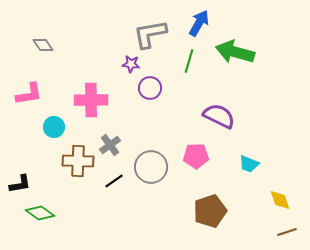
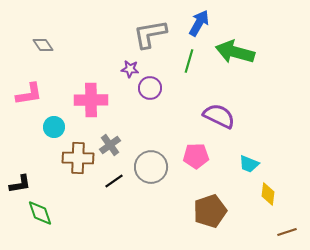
purple star: moved 1 px left, 5 px down
brown cross: moved 3 px up
yellow diamond: moved 12 px left, 6 px up; rotated 25 degrees clockwise
green diamond: rotated 36 degrees clockwise
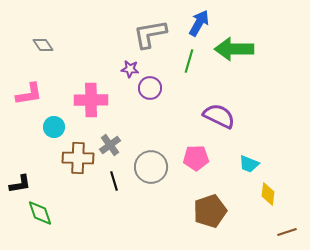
green arrow: moved 1 px left, 3 px up; rotated 15 degrees counterclockwise
pink pentagon: moved 2 px down
black line: rotated 72 degrees counterclockwise
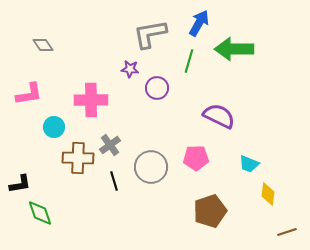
purple circle: moved 7 px right
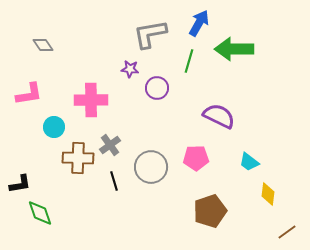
cyan trapezoid: moved 2 px up; rotated 15 degrees clockwise
brown line: rotated 18 degrees counterclockwise
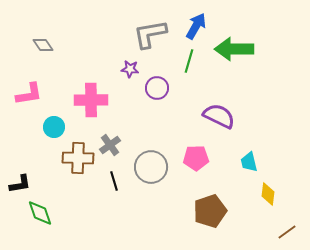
blue arrow: moved 3 px left, 3 px down
cyan trapezoid: rotated 40 degrees clockwise
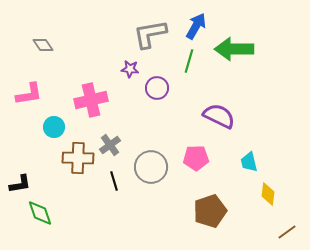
pink cross: rotated 12 degrees counterclockwise
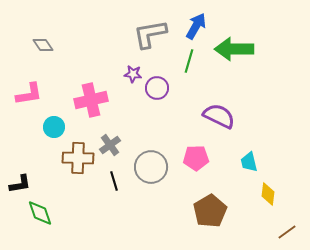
purple star: moved 3 px right, 5 px down
brown pentagon: rotated 12 degrees counterclockwise
